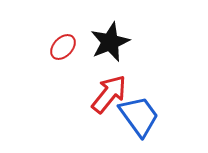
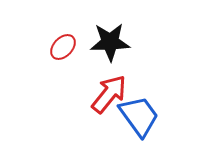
black star: rotated 21 degrees clockwise
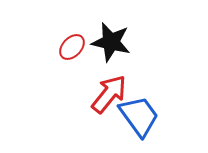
black star: moved 1 px right; rotated 15 degrees clockwise
red ellipse: moved 9 px right
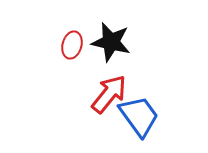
red ellipse: moved 2 px up; rotated 28 degrees counterclockwise
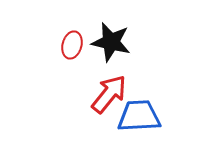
blue trapezoid: rotated 57 degrees counterclockwise
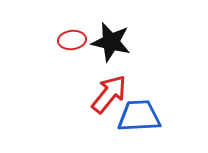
red ellipse: moved 5 px up; rotated 68 degrees clockwise
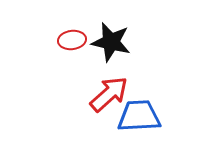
red arrow: rotated 9 degrees clockwise
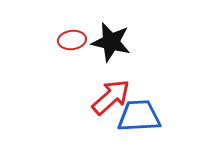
red arrow: moved 2 px right, 3 px down
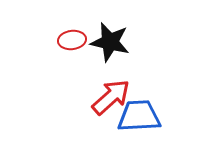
black star: moved 1 px left
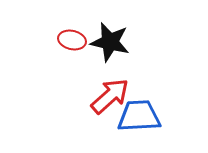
red ellipse: rotated 20 degrees clockwise
red arrow: moved 1 px left, 1 px up
